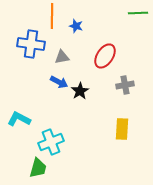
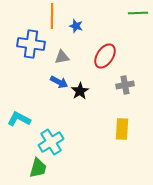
cyan cross: rotated 10 degrees counterclockwise
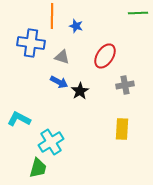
blue cross: moved 1 px up
gray triangle: rotated 28 degrees clockwise
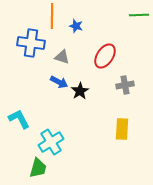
green line: moved 1 px right, 2 px down
cyan L-shape: rotated 35 degrees clockwise
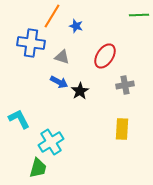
orange line: rotated 30 degrees clockwise
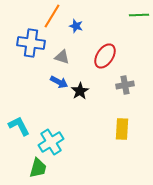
cyan L-shape: moved 7 px down
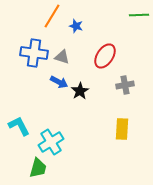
blue cross: moved 3 px right, 10 px down
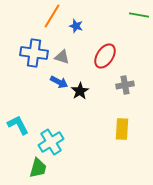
green line: rotated 12 degrees clockwise
cyan L-shape: moved 1 px left, 1 px up
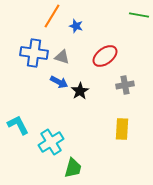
red ellipse: rotated 20 degrees clockwise
green trapezoid: moved 35 px right
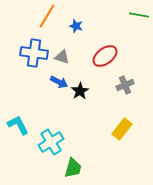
orange line: moved 5 px left
gray cross: rotated 12 degrees counterclockwise
yellow rectangle: rotated 35 degrees clockwise
